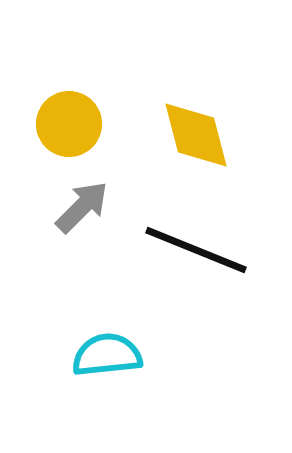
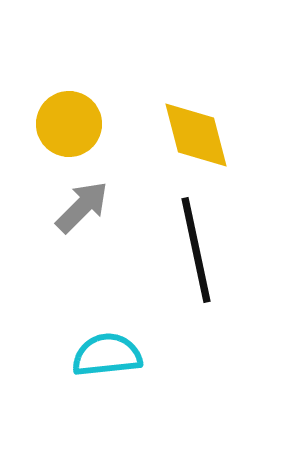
black line: rotated 56 degrees clockwise
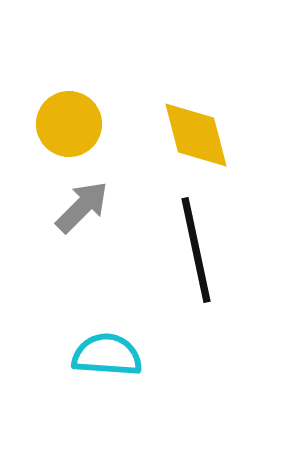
cyan semicircle: rotated 10 degrees clockwise
